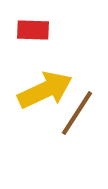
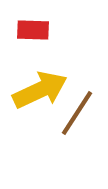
yellow arrow: moved 5 px left
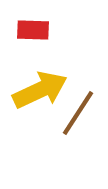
brown line: moved 1 px right
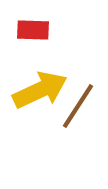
brown line: moved 7 px up
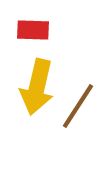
yellow arrow: moved 3 px left, 3 px up; rotated 128 degrees clockwise
